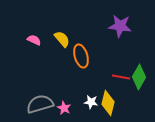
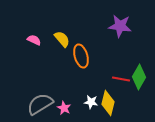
red line: moved 2 px down
gray semicircle: rotated 16 degrees counterclockwise
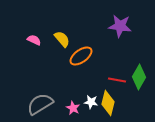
orange ellipse: rotated 70 degrees clockwise
red line: moved 4 px left, 1 px down
pink star: moved 9 px right
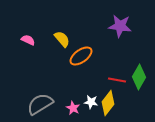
pink semicircle: moved 6 px left
yellow diamond: rotated 25 degrees clockwise
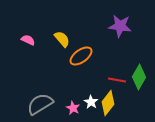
white star: rotated 24 degrees clockwise
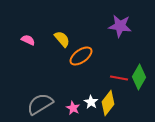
red line: moved 2 px right, 2 px up
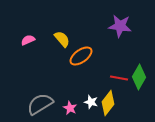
pink semicircle: rotated 48 degrees counterclockwise
white star: rotated 16 degrees counterclockwise
pink star: moved 3 px left
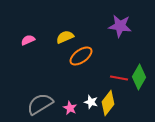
yellow semicircle: moved 3 px right, 2 px up; rotated 72 degrees counterclockwise
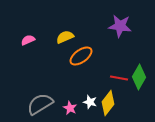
white star: moved 1 px left
